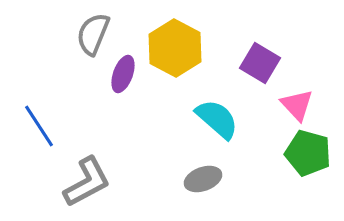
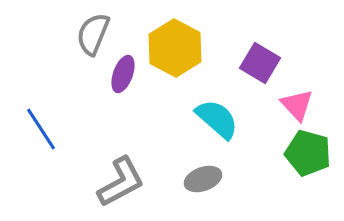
blue line: moved 2 px right, 3 px down
gray L-shape: moved 34 px right
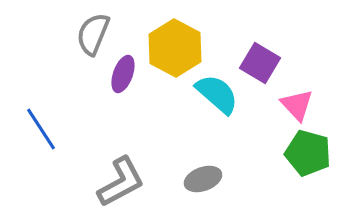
cyan semicircle: moved 25 px up
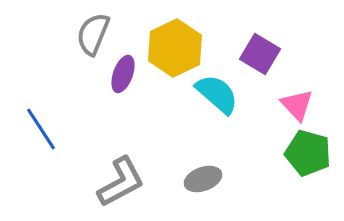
yellow hexagon: rotated 6 degrees clockwise
purple square: moved 9 px up
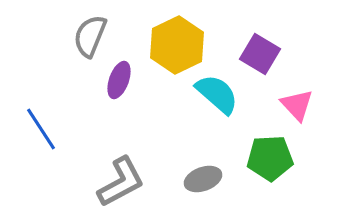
gray semicircle: moved 3 px left, 2 px down
yellow hexagon: moved 2 px right, 3 px up
purple ellipse: moved 4 px left, 6 px down
green pentagon: moved 38 px left, 5 px down; rotated 18 degrees counterclockwise
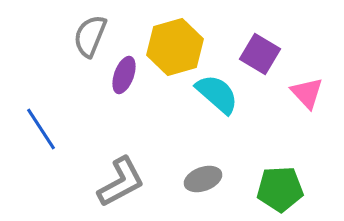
yellow hexagon: moved 2 px left, 2 px down; rotated 10 degrees clockwise
purple ellipse: moved 5 px right, 5 px up
pink triangle: moved 10 px right, 12 px up
green pentagon: moved 10 px right, 31 px down
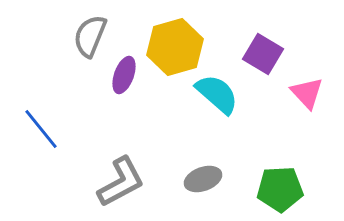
purple square: moved 3 px right
blue line: rotated 6 degrees counterclockwise
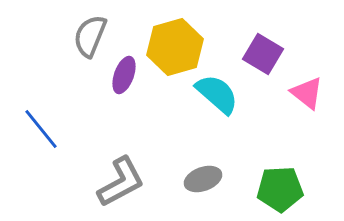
pink triangle: rotated 9 degrees counterclockwise
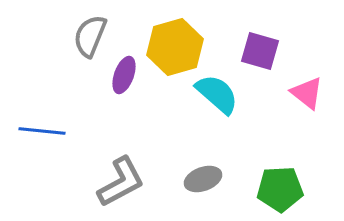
purple square: moved 3 px left, 3 px up; rotated 15 degrees counterclockwise
blue line: moved 1 px right, 2 px down; rotated 45 degrees counterclockwise
